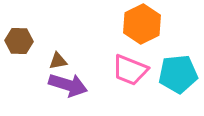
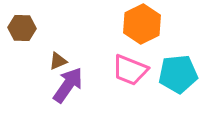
brown hexagon: moved 3 px right, 13 px up
brown triangle: rotated 12 degrees counterclockwise
purple arrow: rotated 72 degrees counterclockwise
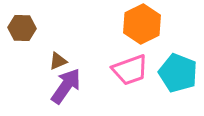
pink trapezoid: rotated 42 degrees counterclockwise
cyan pentagon: moved 1 px up; rotated 27 degrees clockwise
purple arrow: moved 2 px left, 1 px down
